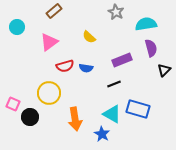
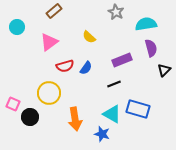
blue semicircle: rotated 64 degrees counterclockwise
blue star: rotated 14 degrees counterclockwise
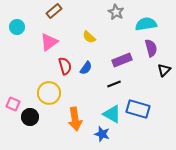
red semicircle: rotated 90 degrees counterclockwise
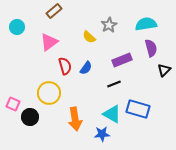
gray star: moved 7 px left, 13 px down; rotated 14 degrees clockwise
blue star: rotated 21 degrees counterclockwise
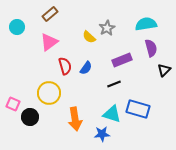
brown rectangle: moved 4 px left, 3 px down
gray star: moved 2 px left, 3 px down
cyan triangle: rotated 12 degrees counterclockwise
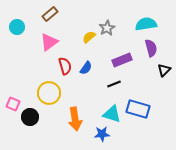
yellow semicircle: rotated 96 degrees clockwise
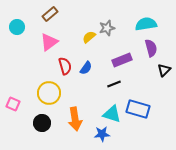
gray star: rotated 14 degrees clockwise
black circle: moved 12 px right, 6 px down
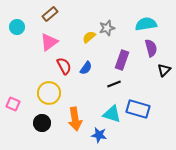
purple rectangle: rotated 48 degrees counterclockwise
red semicircle: moved 1 px left; rotated 12 degrees counterclockwise
blue star: moved 3 px left, 1 px down; rotated 14 degrees clockwise
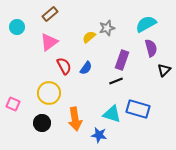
cyan semicircle: rotated 20 degrees counterclockwise
black line: moved 2 px right, 3 px up
